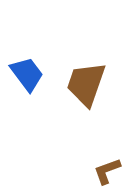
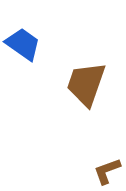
blue trapezoid: moved 4 px left, 30 px up; rotated 18 degrees counterclockwise
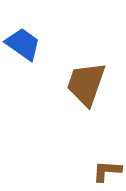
brown L-shape: rotated 24 degrees clockwise
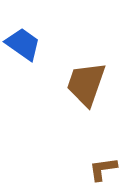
brown L-shape: moved 4 px left, 2 px up; rotated 12 degrees counterclockwise
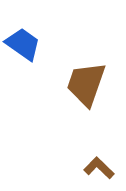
brown L-shape: moved 4 px left, 1 px up; rotated 52 degrees clockwise
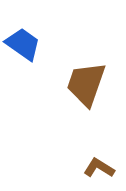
brown L-shape: rotated 12 degrees counterclockwise
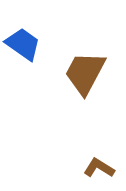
brown trapezoid: moved 1 px left, 11 px up; rotated 9 degrees clockwise
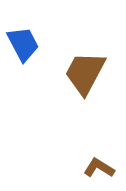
blue trapezoid: rotated 27 degrees clockwise
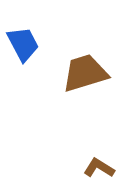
brown trapezoid: rotated 45 degrees clockwise
